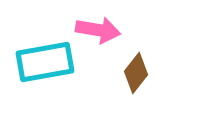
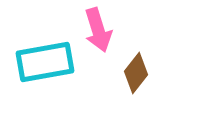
pink arrow: rotated 63 degrees clockwise
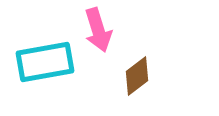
brown diamond: moved 1 px right, 3 px down; rotated 15 degrees clockwise
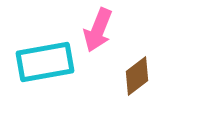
pink arrow: rotated 39 degrees clockwise
